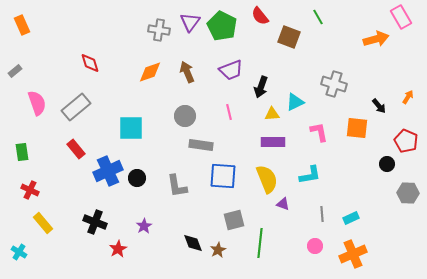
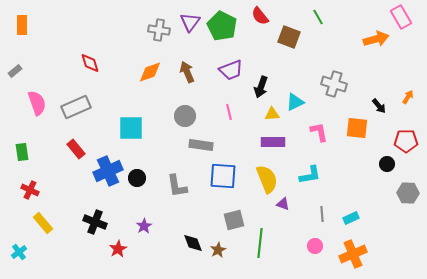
orange rectangle at (22, 25): rotated 24 degrees clockwise
gray rectangle at (76, 107): rotated 16 degrees clockwise
red pentagon at (406, 141): rotated 25 degrees counterclockwise
cyan cross at (19, 252): rotated 21 degrees clockwise
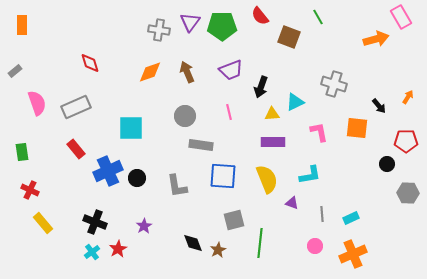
green pentagon at (222, 26): rotated 28 degrees counterclockwise
purple triangle at (283, 204): moved 9 px right, 1 px up
cyan cross at (19, 252): moved 73 px right
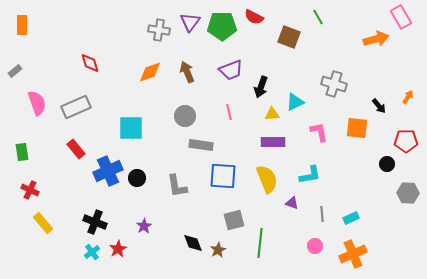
red semicircle at (260, 16): moved 6 px left, 1 px down; rotated 24 degrees counterclockwise
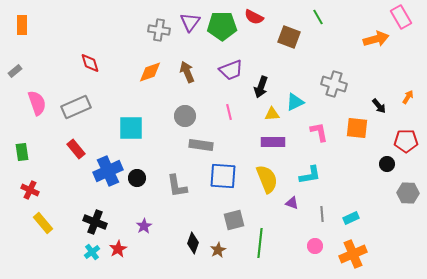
black diamond at (193, 243): rotated 40 degrees clockwise
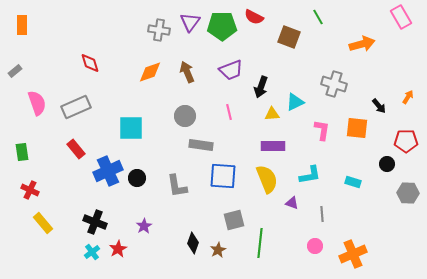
orange arrow at (376, 39): moved 14 px left, 5 px down
pink L-shape at (319, 132): moved 3 px right, 2 px up; rotated 20 degrees clockwise
purple rectangle at (273, 142): moved 4 px down
cyan rectangle at (351, 218): moved 2 px right, 36 px up; rotated 42 degrees clockwise
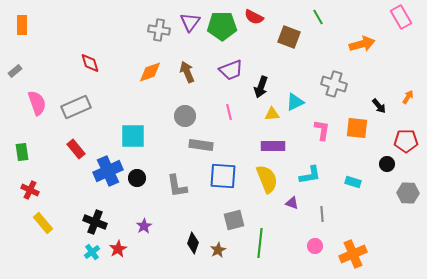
cyan square at (131, 128): moved 2 px right, 8 px down
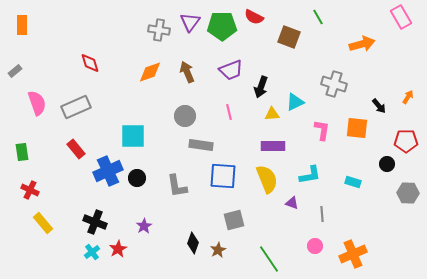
green line at (260, 243): moved 9 px right, 16 px down; rotated 40 degrees counterclockwise
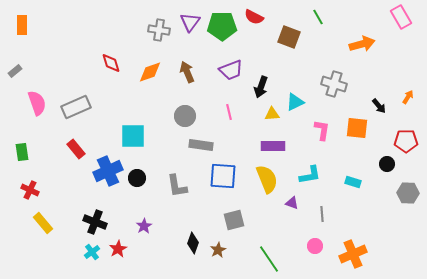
red diamond at (90, 63): moved 21 px right
